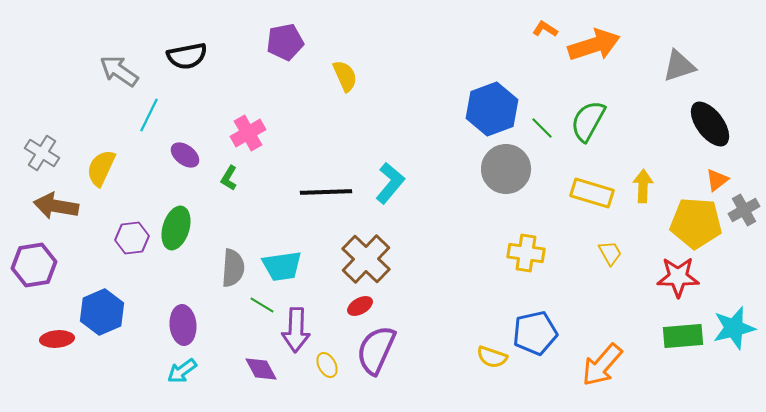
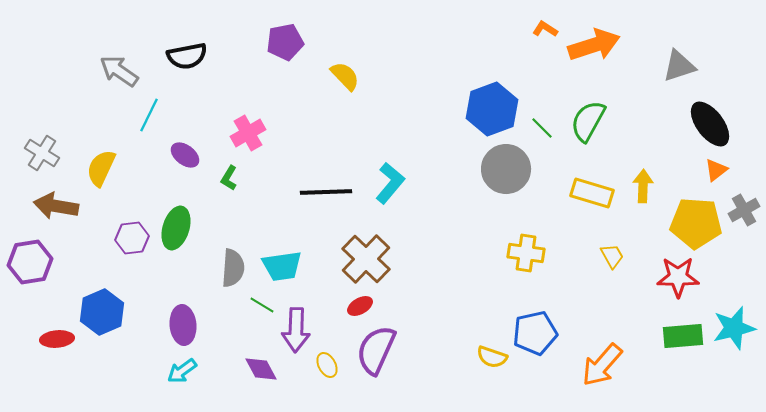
yellow semicircle at (345, 76): rotated 20 degrees counterclockwise
orange triangle at (717, 180): moved 1 px left, 10 px up
yellow trapezoid at (610, 253): moved 2 px right, 3 px down
purple hexagon at (34, 265): moved 4 px left, 3 px up
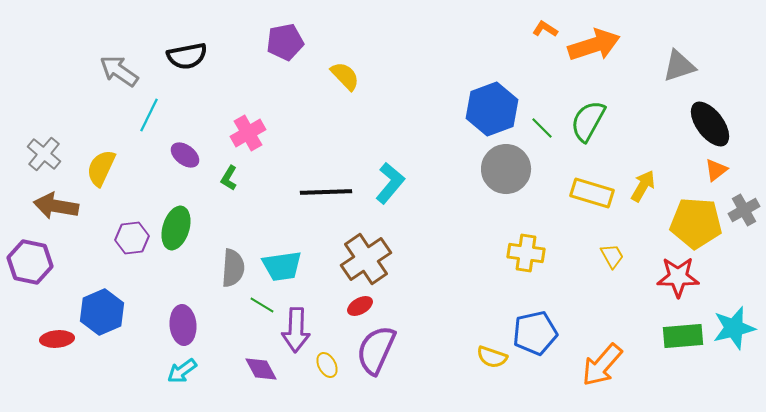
gray cross at (42, 153): moved 2 px right, 1 px down; rotated 8 degrees clockwise
yellow arrow at (643, 186): rotated 28 degrees clockwise
brown cross at (366, 259): rotated 12 degrees clockwise
purple hexagon at (30, 262): rotated 21 degrees clockwise
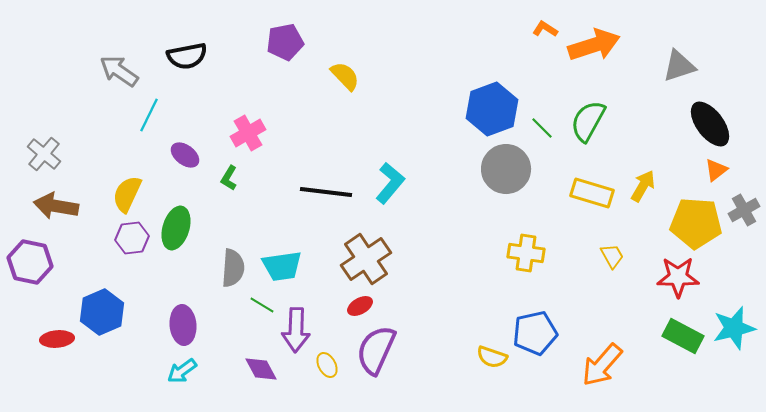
yellow semicircle at (101, 168): moved 26 px right, 26 px down
black line at (326, 192): rotated 9 degrees clockwise
green rectangle at (683, 336): rotated 33 degrees clockwise
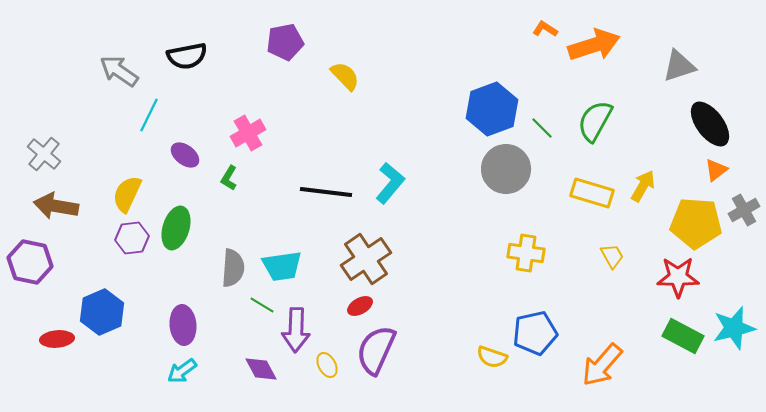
green semicircle at (588, 121): moved 7 px right
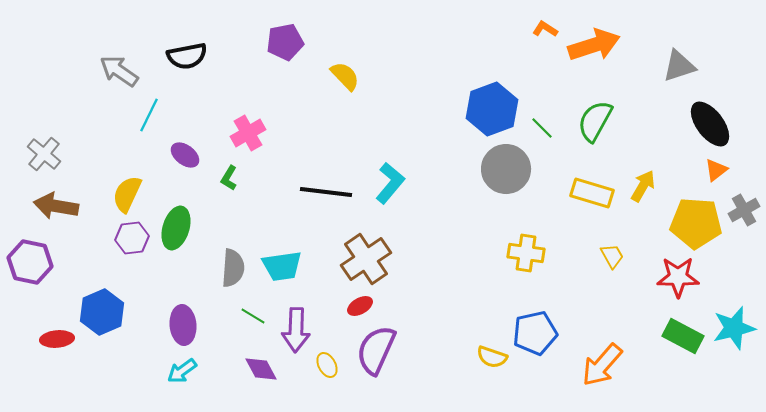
green line at (262, 305): moved 9 px left, 11 px down
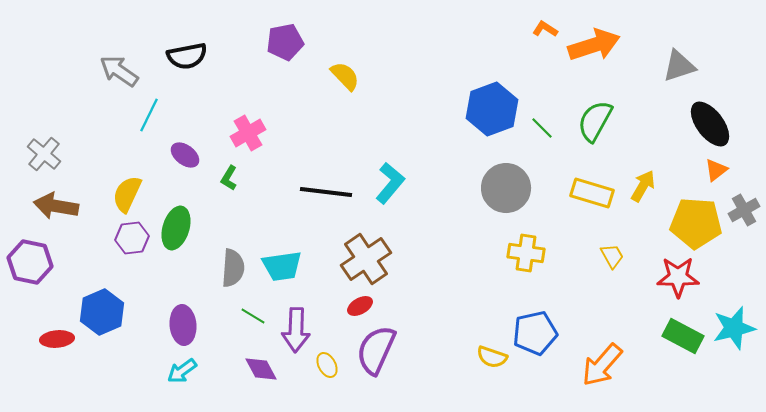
gray circle at (506, 169): moved 19 px down
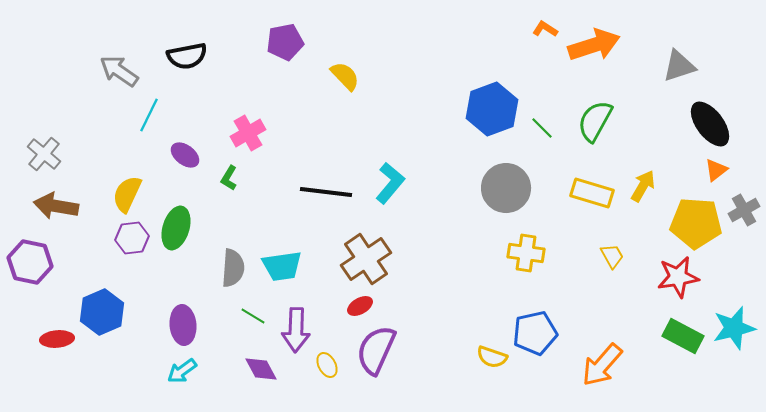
red star at (678, 277): rotated 9 degrees counterclockwise
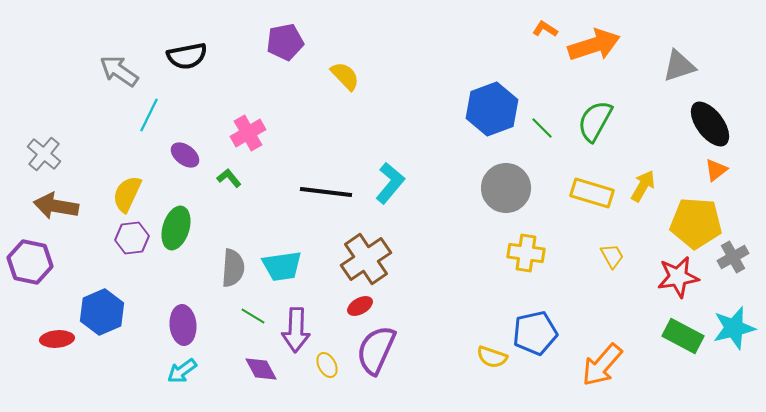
green L-shape at (229, 178): rotated 110 degrees clockwise
gray cross at (744, 210): moved 11 px left, 47 px down
